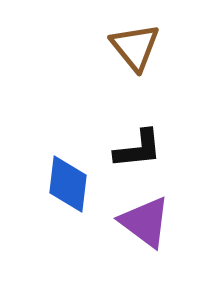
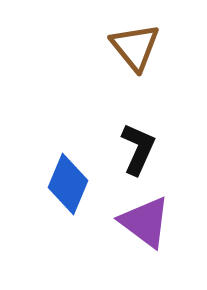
black L-shape: rotated 60 degrees counterclockwise
blue diamond: rotated 16 degrees clockwise
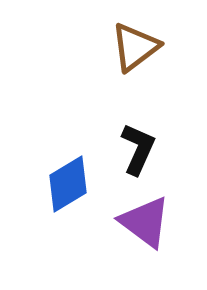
brown triangle: rotated 32 degrees clockwise
blue diamond: rotated 36 degrees clockwise
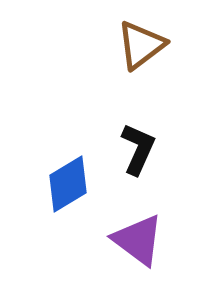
brown triangle: moved 6 px right, 2 px up
purple triangle: moved 7 px left, 18 px down
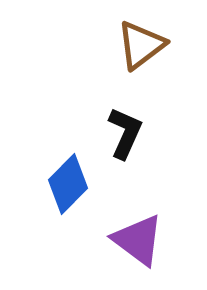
black L-shape: moved 13 px left, 16 px up
blue diamond: rotated 14 degrees counterclockwise
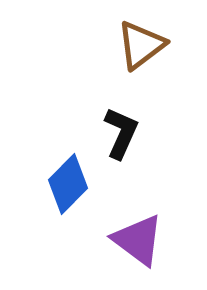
black L-shape: moved 4 px left
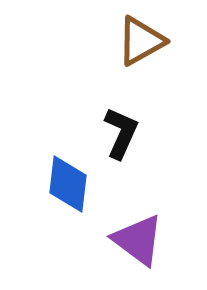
brown triangle: moved 4 px up; rotated 8 degrees clockwise
blue diamond: rotated 38 degrees counterclockwise
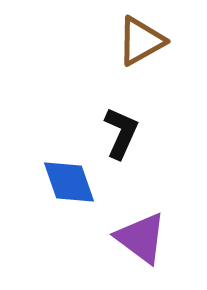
blue diamond: moved 1 px right, 2 px up; rotated 26 degrees counterclockwise
purple triangle: moved 3 px right, 2 px up
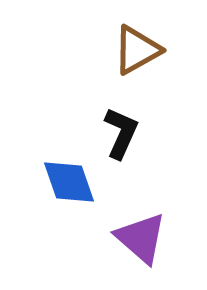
brown triangle: moved 4 px left, 9 px down
purple triangle: rotated 4 degrees clockwise
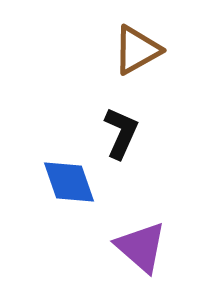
purple triangle: moved 9 px down
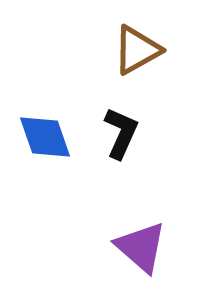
blue diamond: moved 24 px left, 45 px up
